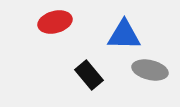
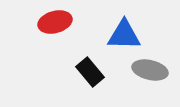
black rectangle: moved 1 px right, 3 px up
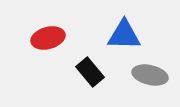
red ellipse: moved 7 px left, 16 px down
gray ellipse: moved 5 px down
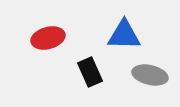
black rectangle: rotated 16 degrees clockwise
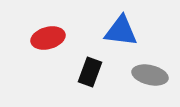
blue triangle: moved 3 px left, 4 px up; rotated 6 degrees clockwise
black rectangle: rotated 44 degrees clockwise
